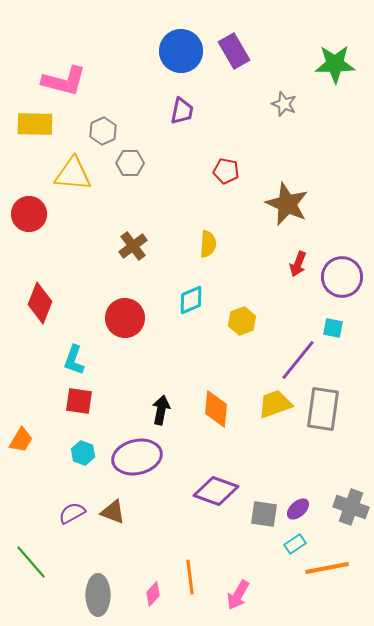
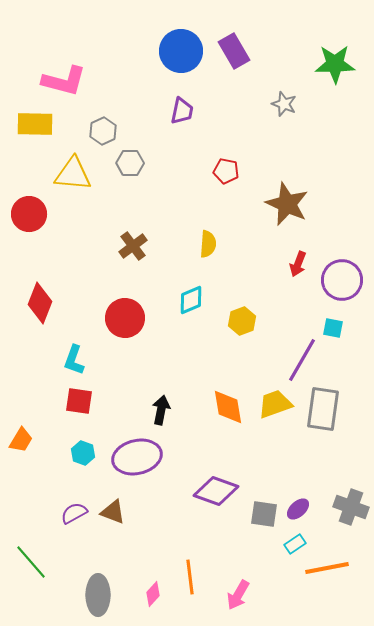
purple circle at (342, 277): moved 3 px down
purple line at (298, 360): moved 4 px right; rotated 9 degrees counterclockwise
orange diamond at (216, 409): moved 12 px right, 2 px up; rotated 15 degrees counterclockwise
purple semicircle at (72, 513): moved 2 px right
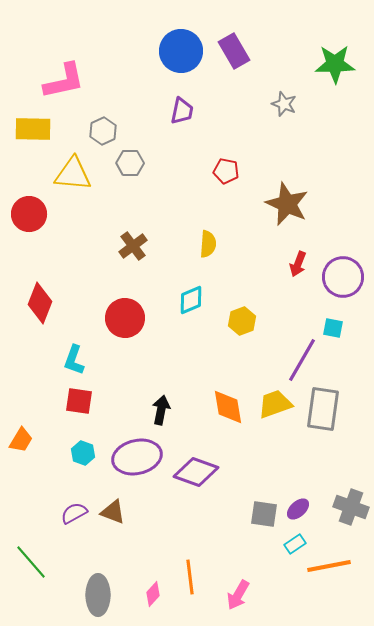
pink L-shape at (64, 81): rotated 27 degrees counterclockwise
yellow rectangle at (35, 124): moved 2 px left, 5 px down
purple circle at (342, 280): moved 1 px right, 3 px up
purple diamond at (216, 491): moved 20 px left, 19 px up
orange line at (327, 568): moved 2 px right, 2 px up
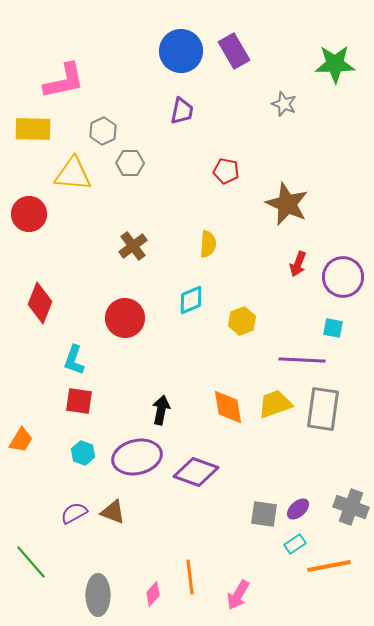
purple line at (302, 360): rotated 63 degrees clockwise
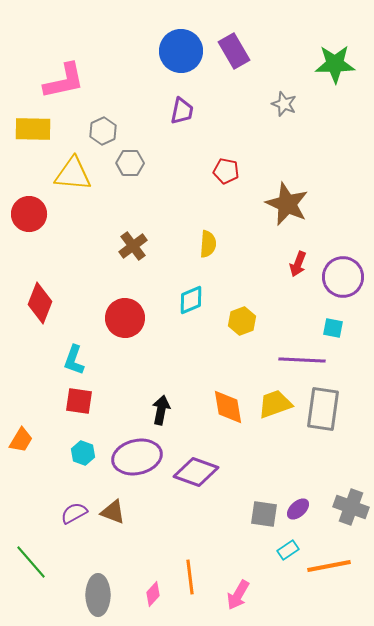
cyan rectangle at (295, 544): moved 7 px left, 6 px down
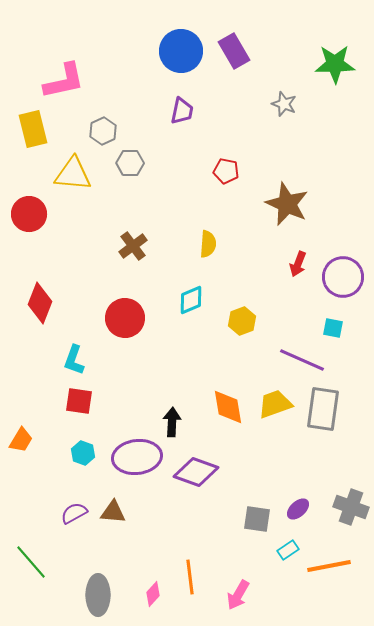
yellow rectangle at (33, 129): rotated 75 degrees clockwise
purple line at (302, 360): rotated 21 degrees clockwise
black arrow at (161, 410): moved 11 px right, 12 px down; rotated 8 degrees counterclockwise
purple ellipse at (137, 457): rotated 6 degrees clockwise
brown triangle at (113, 512): rotated 16 degrees counterclockwise
gray square at (264, 514): moved 7 px left, 5 px down
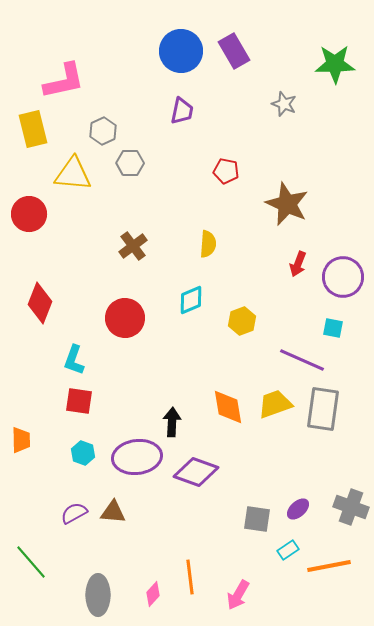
orange trapezoid at (21, 440): rotated 32 degrees counterclockwise
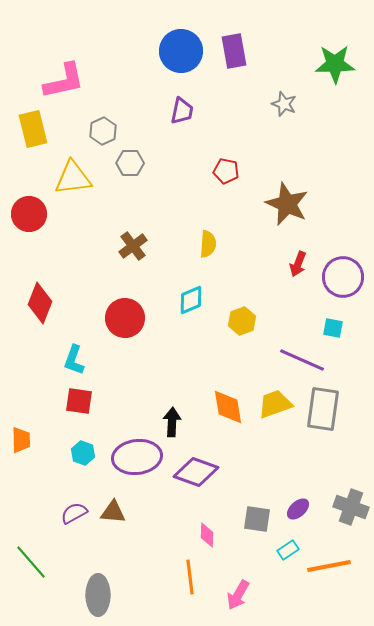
purple rectangle at (234, 51): rotated 20 degrees clockwise
yellow triangle at (73, 174): moved 4 px down; rotated 12 degrees counterclockwise
pink diamond at (153, 594): moved 54 px right, 59 px up; rotated 40 degrees counterclockwise
